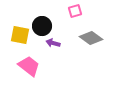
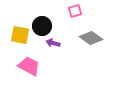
pink trapezoid: rotated 10 degrees counterclockwise
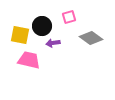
pink square: moved 6 px left, 6 px down
purple arrow: rotated 24 degrees counterclockwise
pink trapezoid: moved 6 px up; rotated 15 degrees counterclockwise
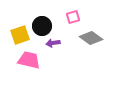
pink square: moved 4 px right
yellow square: rotated 30 degrees counterclockwise
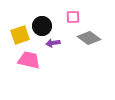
pink square: rotated 16 degrees clockwise
gray diamond: moved 2 px left
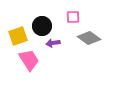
yellow square: moved 2 px left, 1 px down
pink trapezoid: rotated 45 degrees clockwise
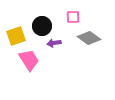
yellow square: moved 2 px left
purple arrow: moved 1 px right
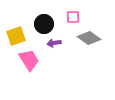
black circle: moved 2 px right, 2 px up
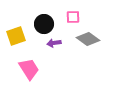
gray diamond: moved 1 px left, 1 px down
pink trapezoid: moved 9 px down
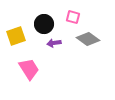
pink square: rotated 16 degrees clockwise
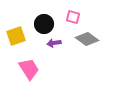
gray diamond: moved 1 px left
